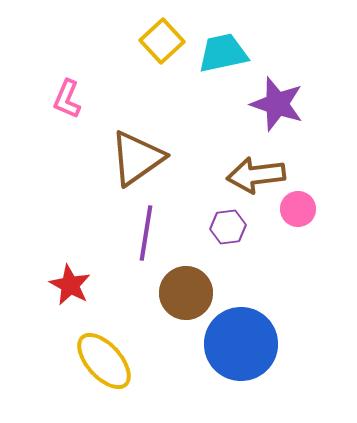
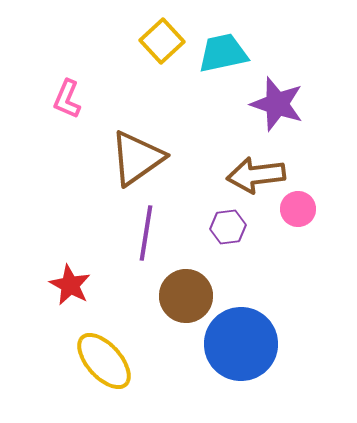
brown circle: moved 3 px down
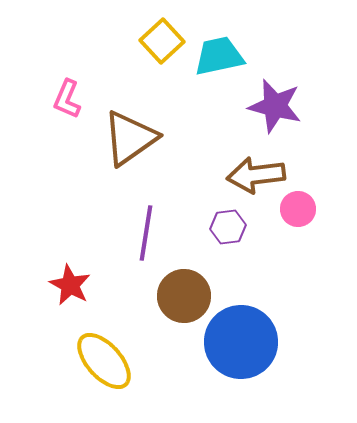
cyan trapezoid: moved 4 px left, 3 px down
purple star: moved 2 px left, 2 px down; rotated 4 degrees counterclockwise
brown triangle: moved 7 px left, 20 px up
brown circle: moved 2 px left
blue circle: moved 2 px up
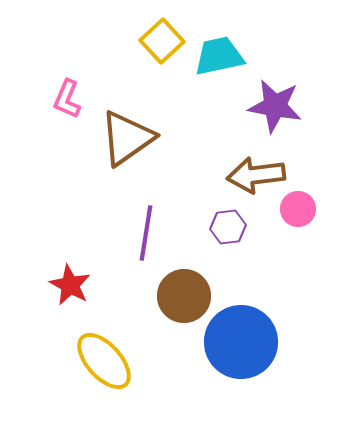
purple star: rotated 4 degrees counterclockwise
brown triangle: moved 3 px left
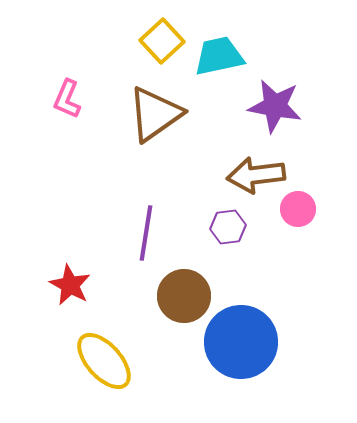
brown triangle: moved 28 px right, 24 px up
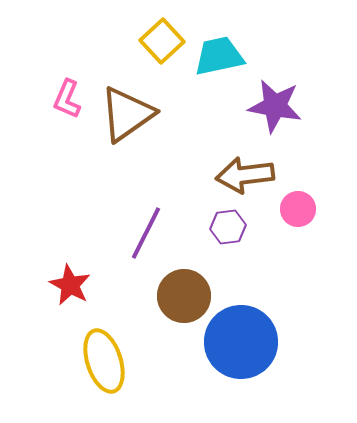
brown triangle: moved 28 px left
brown arrow: moved 11 px left
purple line: rotated 18 degrees clockwise
yellow ellipse: rotated 24 degrees clockwise
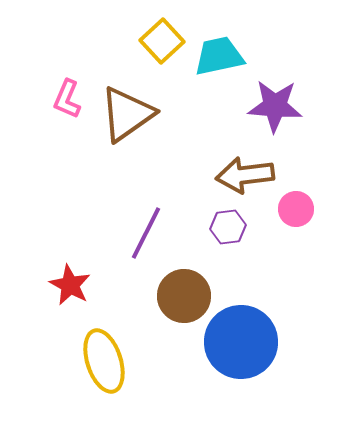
purple star: rotated 6 degrees counterclockwise
pink circle: moved 2 px left
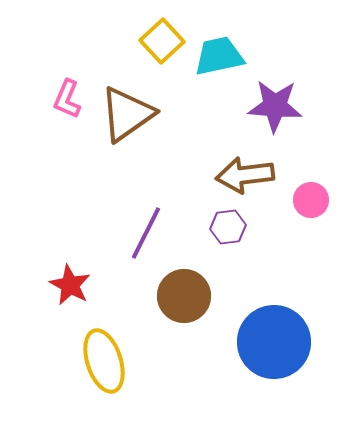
pink circle: moved 15 px right, 9 px up
blue circle: moved 33 px right
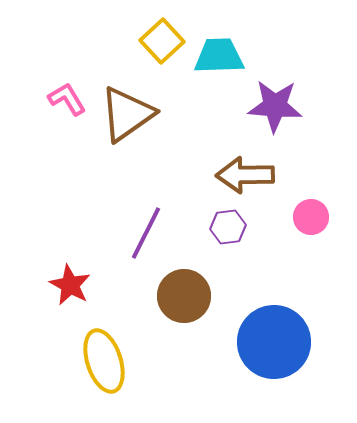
cyan trapezoid: rotated 10 degrees clockwise
pink L-shape: rotated 126 degrees clockwise
brown arrow: rotated 6 degrees clockwise
pink circle: moved 17 px down
